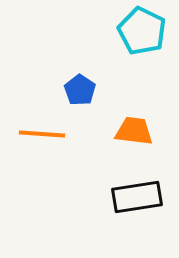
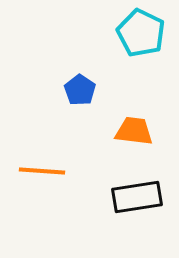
cyan pentagon: moved 1 px left, 2 px down
orange line: moved 37 px down
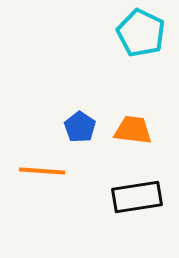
blue pentagon: moved 37 px down
orange trapezoid: moved 1 px left, 1 px up
